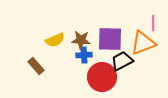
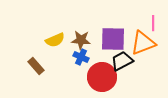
purple square: moved 3 px right
blue cross: moved 3 px left, 2 px down; rotated 28 degrees clockwise
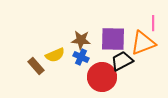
yellow semicircle: moved 15 px down
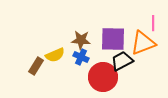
brown rectangle: rotated 72 degrees clockwise
red circle: moved 1 px right
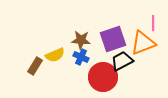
purple square: rotated 20 degrees counterclockwise
brown rectangle: moved 1 px left
